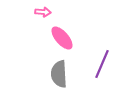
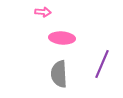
pink ellipse: rotated 45 degrees counterclockwise
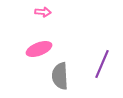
pink ellipse: moved 23 px left, 11 px down; rotated 25 degrees counterclockwise
gray semicircle: moved 1 px right, 2 px down
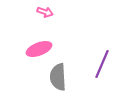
pink arrow: moved 2 px right; rotated 14 degrees clockwise
gray semicircle: moved 2 px left, 1 px down
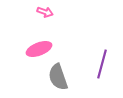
purple line: rotated 8 degrees counterclockwise
gray semicircle: rotated 16 degrees counterclockwise
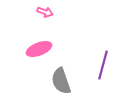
purple line: moved 1 px right, 1 px down
gray semicircle: moved 3 px right, 4 px down
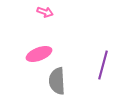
pink ellipse: moved 5 px down
gray semicircle: moved 4 px left; rotated 16 degrees clockwise
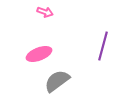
purple line: moved 19 px up
gray semicircle: rotated 56 degrees clockwise
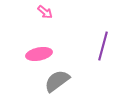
pink arrow: rotated 21 degrees clockwise
pink ellipse: rotated 10 degrees clockwise
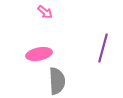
purple line: moved 2 px down
gray semicircle: rotated 124 degrees clockwise
